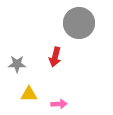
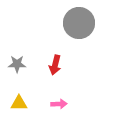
red arrow: moved 8 px down
yellow triangle: moved 10 px left, 9 px down
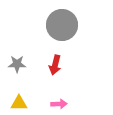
gray circle: moved 17 px left, 2 px down
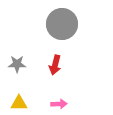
gray circle: moved 1 px up
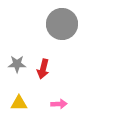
red arrow: moved 12 px left, 4 px down
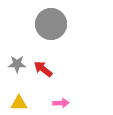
gray circle: moved 11 px left
red arrow: rotated 114 degrees clockwise
pink arrow: moved 2 px right, 1 px up
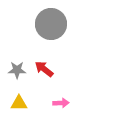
gray star: moved 6 px down
red arrow: moved 1 px right
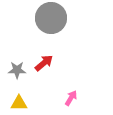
gray circle: moved 6 px up
red arrow: moved 6 px up; rotated 102 degrees clockwise
pink arrow: moved 10 px right, 5 px up; rotated 56 degrees counterclockwise
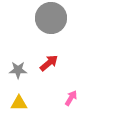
red arrow: moved 5 px right
gray star: moved 1 px right
